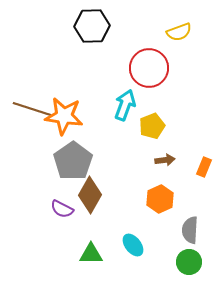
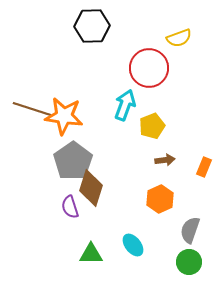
yellow semicircle: moved 6 px down
brown diamond: moved 1 px right, 7 px up; rotated 12 degrees counterclockwise
purple semicircle: moved 8 px right, 2 px up; rotated 45 degrees clockwise
gray semicircle: rotated 16 degrees clockwise
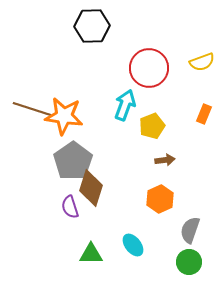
yellow semicircle: moved 23 px right, 24 px down
orange rectangle: moved 53 px up
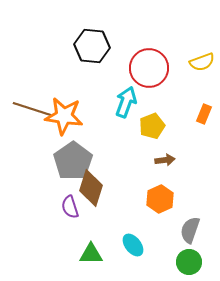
black hexagon: moved 20 px down; rotated 8 degrees clockwise
cyan arrow: moved 1 px right, 3 px up
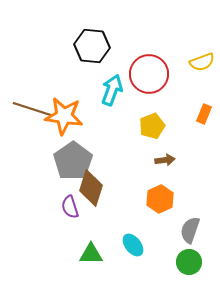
red circle: moved 6 px down
cyan arrow: moved 14 px left, 12 px up
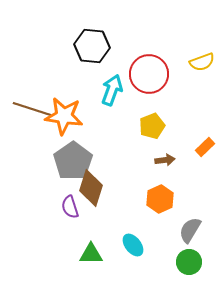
orange rectangle: moved 1 px right, 33 px down; rotated 24 degrees clockwise
gray semicircle: rotated 12 degrees clockwise
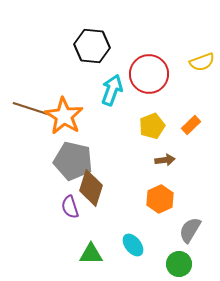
orange star: rotated 24 degrees clockwise
orange rectangle: moved 14 px left, 22 px up
gray pentagon: rotated 24 degrees counterclockwise
green circle: moved 10 px left, 2 px down
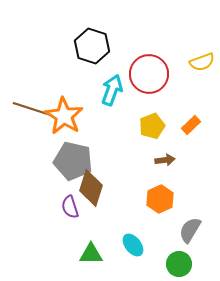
black hexagon: rotated 12 degrees clockwise
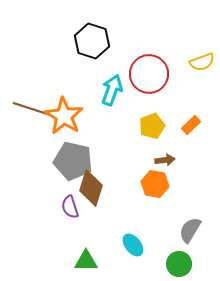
black hexagon: moved 5 px up
orange hexagon: moved 5 px left, 15 px up; rotated 24 degrees counterclockwise
green triangle: moved 5 px left, 7 px down
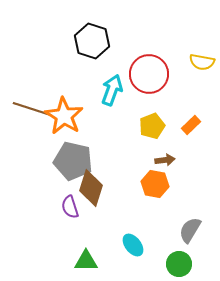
yellow semicircle: rotated 30 degrees clockwise
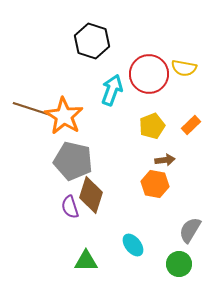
yellow semicircle: moved 18 px left, 6 px down
brown diamond: moved 7 px down
